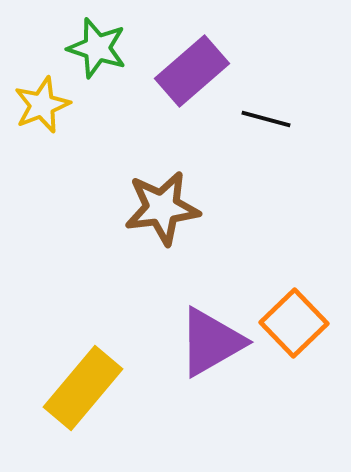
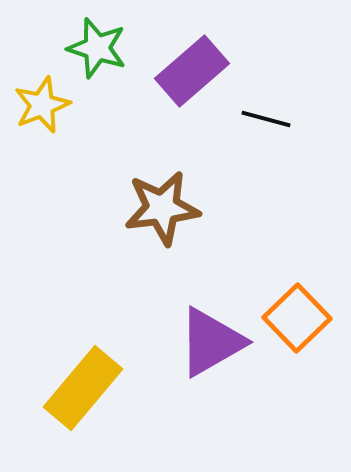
orange square: moved 3 px right, 5 px up
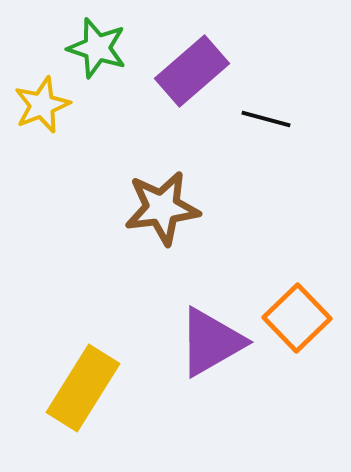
yellow rectangle: rotated 8 degrees counterclockwise
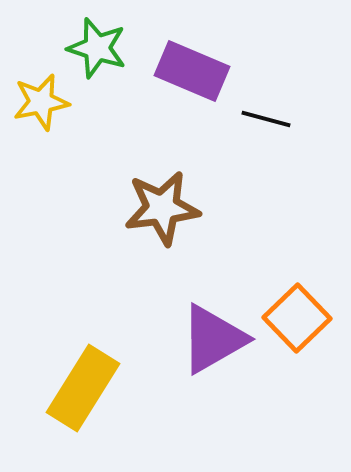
purple rectangle: rotated 64 degrees clockwise
yellow star: moved 1 px left, 3 px up; rotated 10 degrees clockwise
purple triangle: moved 2 px right, 3 px up
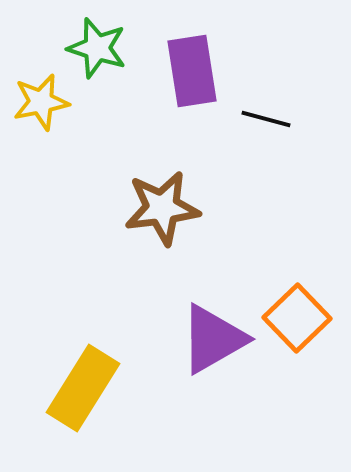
purple rectangle: rotated 58 degrees clockwise
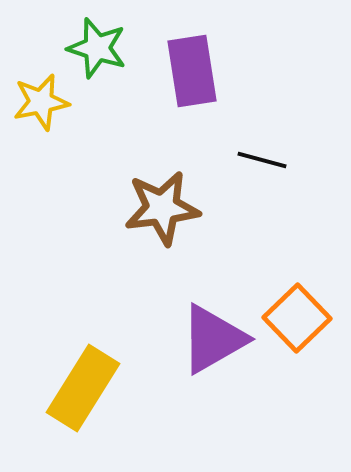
black line: moved 4 px left, 41 px down
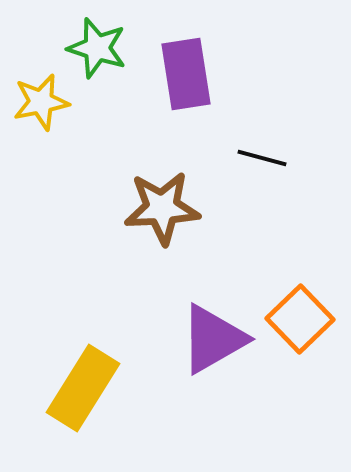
purple rectangle: moved 6 px left, 3 px down
black line: moved 2 px up
brown star: rotated 4 degrees clockwise
orange square: moved 3 px right, 1 px down
